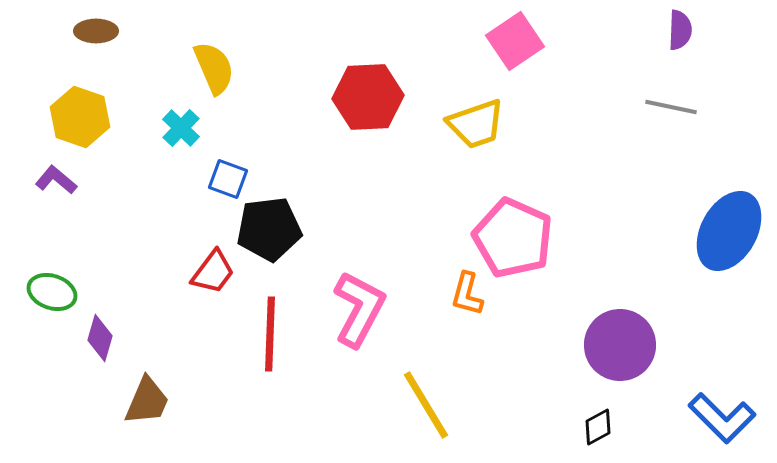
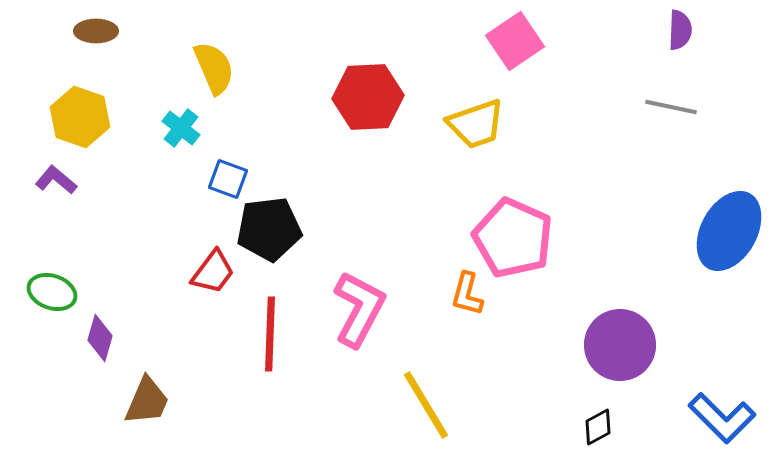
cyan cross: rotated 6 degrees counterclockwise
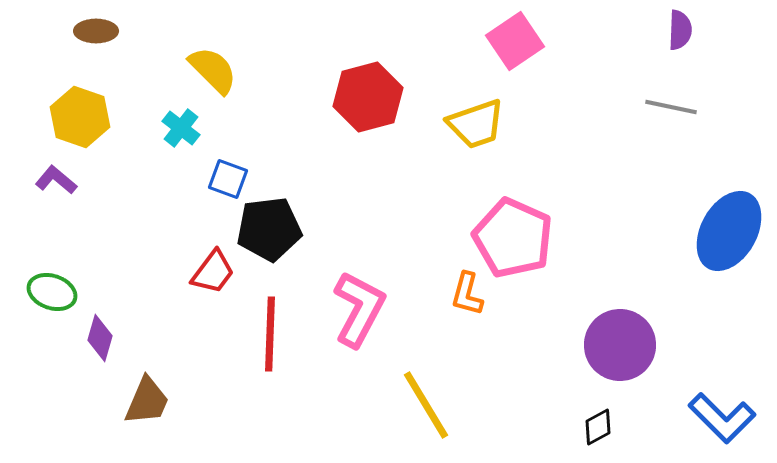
yellow semicircle: moved 1 px left, 2 px down; rotated 22 degrees counterclockwise
red hexagon: rotated 12 degrees counterclockwise
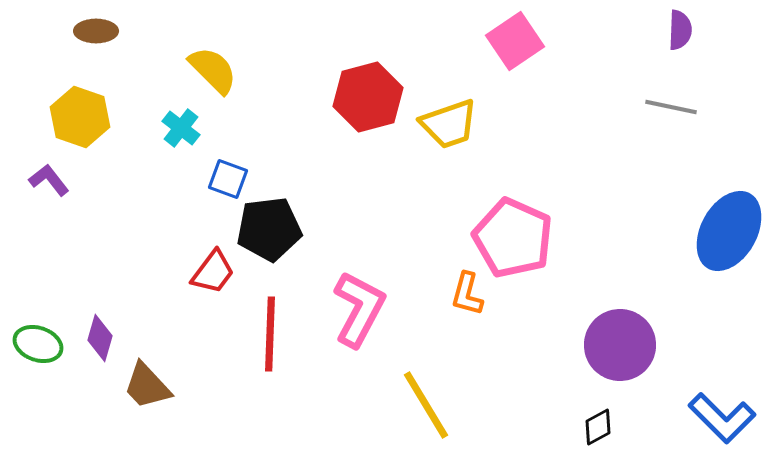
yellow trapezoid: moved 27 px left
purple L-shape: moved 7 px left; rotated 12 degrees clockwise
green ellipse: moved 14 px left, 52 px down
brown trapezoid: moved 15 px up; rotated 114 degrees clockwise
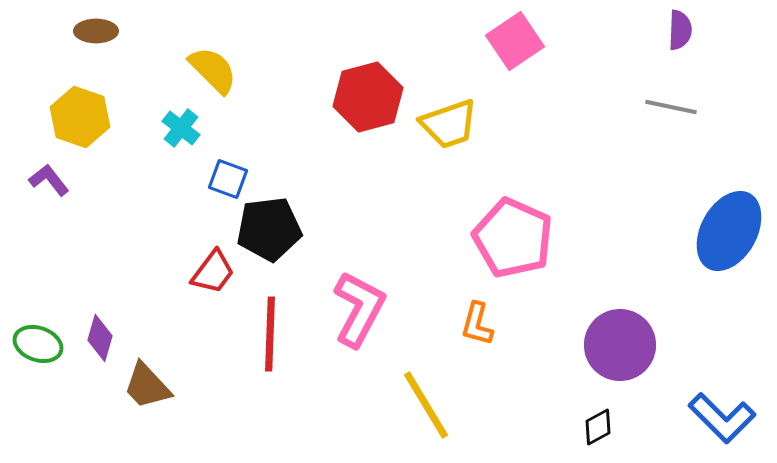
orange L-shape: moved 10 px right, 30 px down
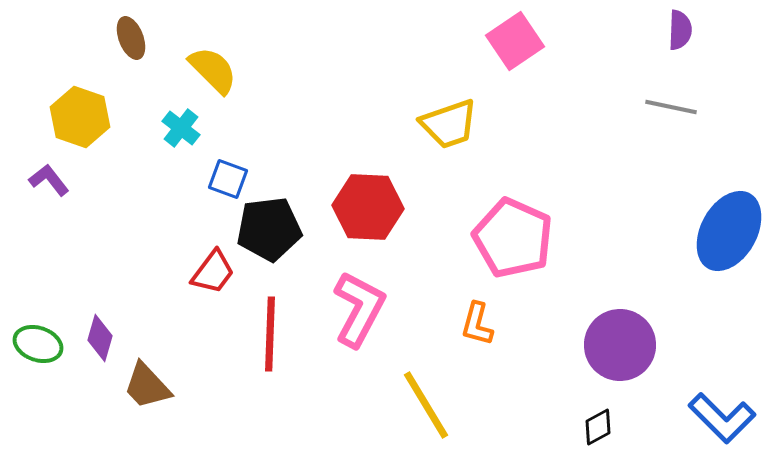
brown ellipse: moved 35 px right, 7 px down; rotated 69 degrees clockwise
red hexagon: moved 110 px down; rotated 18 degrees clockwise
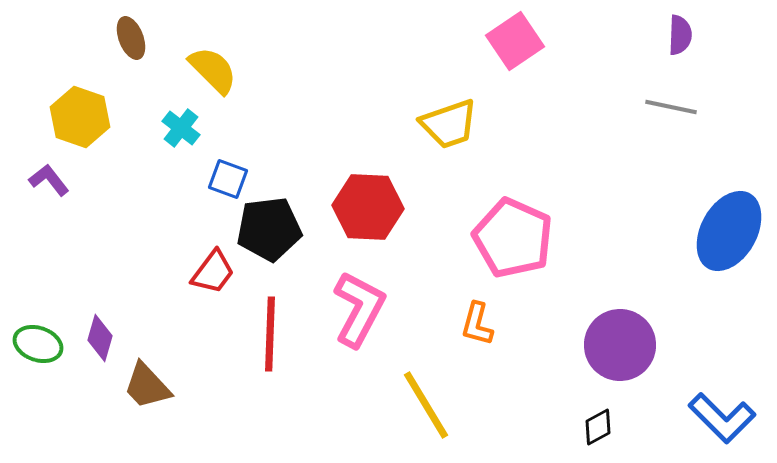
purple semicircle: moved 5 px down
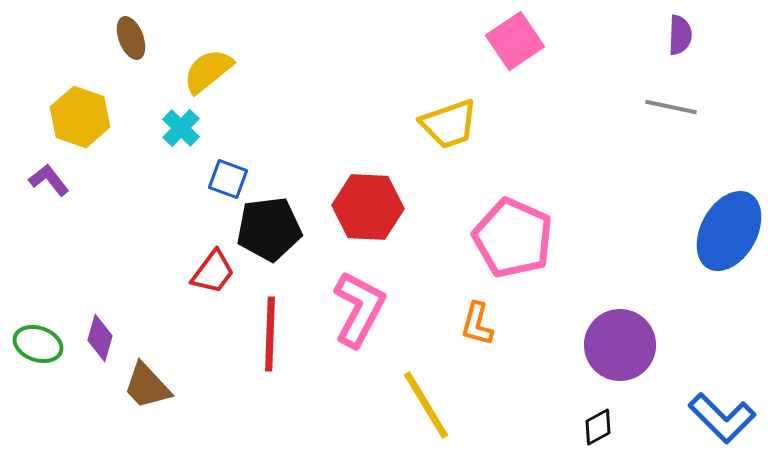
yellow semicircle: moved 5 px left, 1 px down; rotated 84 degrees counterclockwise
cyan cross: rotated 6 degrees clockwise
